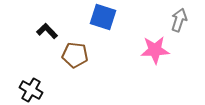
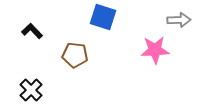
gray arrow: rotated 70 degrees clockwise
black L-shape: moved 15 px left
black cross: rotated 15 degrees clockwise
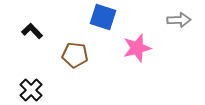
pink star: moved 18 px left, 2 px up; rotated 12 degrees counterclockwise
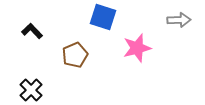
brown pentagon: rotated 30 degrees counterclockwise
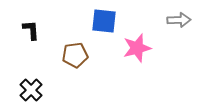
blue square: moved 1 px right, 4 px down; rotated 12 degrees counterclockwise
black L-shape: moved 1 px left, 1 px up; rotated 40 degrees clockwise
brown pentagon: rotated 15 degrees clockwise
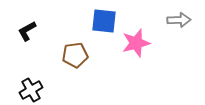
black L-shape: moved 4 px left, 1 px down; rotated 115 degrees counterclockwise
pink star: moved 1 px left, 5 px up
black cross: rotated 15 degrees clockwise
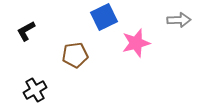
blue square: moved 4 px up; rotated 32 degrees counterclockwise
black L-shape: moved 1 px left
black cross: moved 4 px right
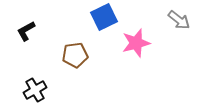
gray arrow: rotated 40 degrees clockwise
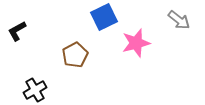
black L-shape: moved 9 px left
brown pentagon: rotated 20 degrees counterclockwise
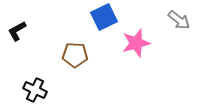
brown pentagon: rotated 30 degrees clockwise
black cross: rotated 35 degrees counterclockwise
